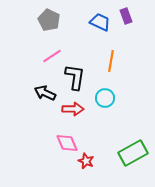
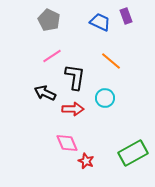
orange line: rotated 60 degrees counterclockwise
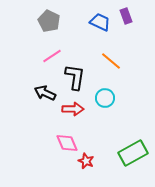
gray pentagon: moved 1 px down
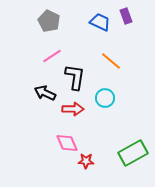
red star: rotated 21 degrees counterclockwise
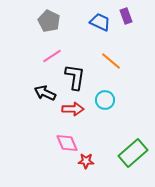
cyan circle: moved 2 px down
green rectangle: rotated 12 degrees counterclockwise
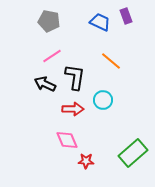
gray pentagon: rotated 15 degrees counterclockwise
black arrow: moved 9 px up
cyan circle: moved 2 px left
pink diamond: moved 3 px up
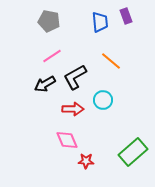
blue trapezoid: rotated 60 degrees clockwise
black L-shape: rotated 128 degrees counterclockwise
black arrow: rotated 55 degrees counterclockwise
green rectangle: moved 1 px up
